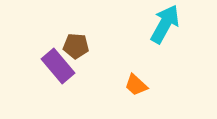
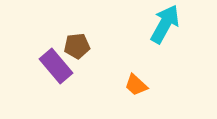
brown pentagon: moved 1 px right; rotated 10 degrees counterclockwise
purple rectangle: moved 2 px left
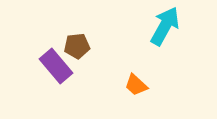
cyan arrow: moved 2 px down
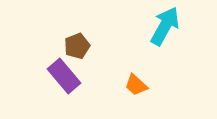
brown pentagon: rotated 15 degrees counterclockwise
purple rectangle: moved 8 px right, 10 px down
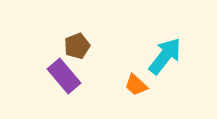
cyan arrow: moved 30 px down; rotated 9 degrees clockwise
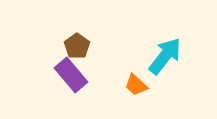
brown pentagon: rotated 15 degrees counterclockwise
purple rectangle: moved 7 px right, 1 px up
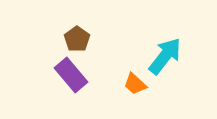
brown pentagon: moved 7 px up
orange trapezoid: moved 1 px left, 1 px up
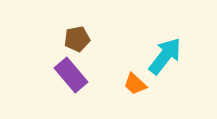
brown pentagon: rotated 25 degrees clockwise
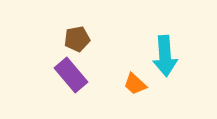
cyan arrow: rotated 138 degrees clockwise
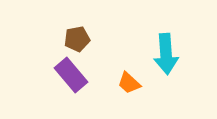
cyan arrow: moved 1 px right, 2 px up
orange trapezoid: moved 6 px left, 1 px up
